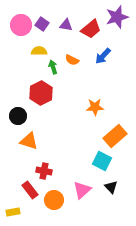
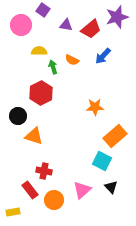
purple square: moved 1 px right, 14 px up
orange triangle: moved 5 px right, 5 px up
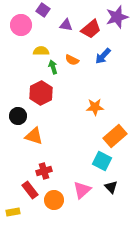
yellow semicircle: moved 2 px right
red cross: rotated 28 degrees counterclockwise
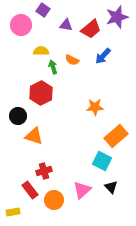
orange rectangle: moved 1 px right
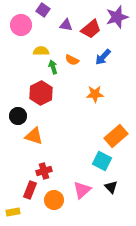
blue arrow: moved 1 px down
orange star: moved 13 px up
red rectangle: rotated 60 degrees clockwise
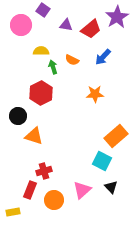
purple star: rotated 15 degrees counterclockwise
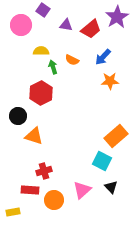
orange star: moved 15 px right, 13 px up
red rectangle: rotated 72 degrees clockwise
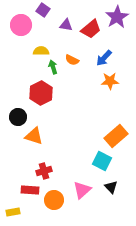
blue arrow: moved 1 px right, 1 px down
black circle: moved 1 px down
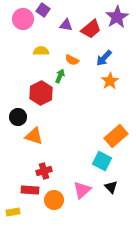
pink circle: moved 2 px right, 6 px up
green arrow: moved 7 px right, 9 px down; rotated 40 degrees clockwise
orange star: rotated 30 degrees counterclockwise
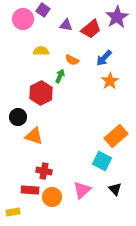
red cross: rotated 28 degrees clockwise
black triangle: moved 4 px right, 2 px down
orange circle: moved 2 px left, 3 px up
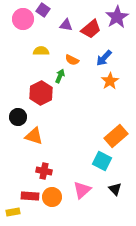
red rectangle: moved 6 px down
